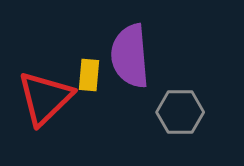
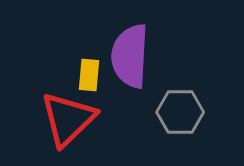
purple semicircle: rotated 8 degrees clockwise
red triangle: moved 23 px right, 21 px down
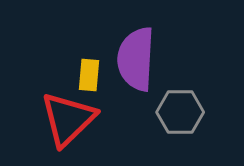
purple semicircle: moved 6 px right, 3 px down
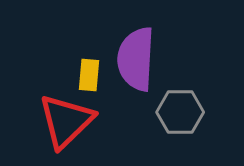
red triangle: moved 2 px left, 2 px down
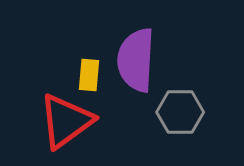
purple semicircle: moved 1 px down
red triangle: rotated 8 degrees clockwise
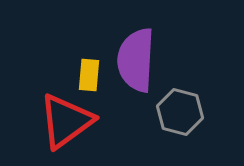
gray hexagon: rotated 15 degrees clockwise
